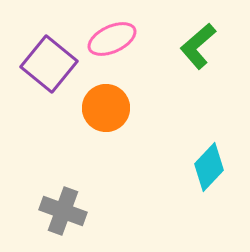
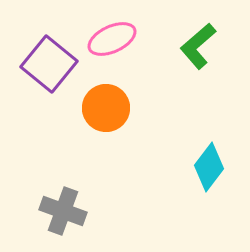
cyan diamond: rotated 6 degrees counterclockwise
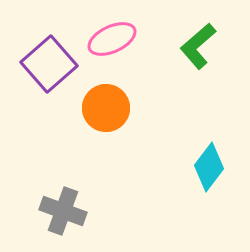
purple square: rotated 10 degrees clockwise
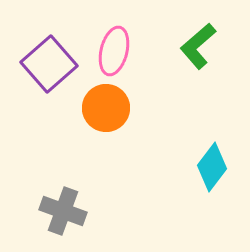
pink ellipse: moved 2 px right, 12 px down; rotated 51 degrees counterclockwise
cyan diamond: moved 3 px right
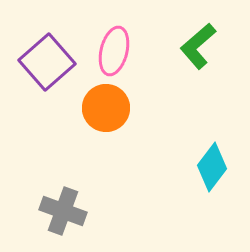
purple square: moved 2 px left, 2 px up
